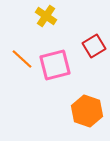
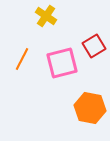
orange line: rotated 75 degrees clockwise
pink square: moved 7 px right, 2 px up
orange hexagon: moved 3 px right, 3 px up; rotated 8 degrees counterclockwise
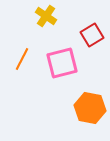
red square: moved 2 px left, 11 px up
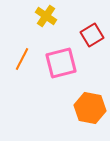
pink square: moved 1 px left
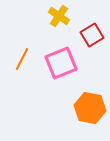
yellow cross: moved 13 px right
pink square: rotated 8 degrees counterclockwise
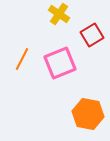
yellow cross: moved 2 px up
pink square: moved 1 px left
orange hexagon: moved 2 px left, 6 px down
